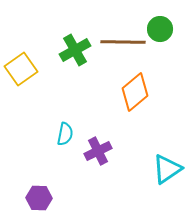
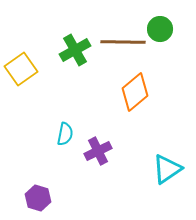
purple hexagon: moved 1 px left; rotated 15 degrees clockwise
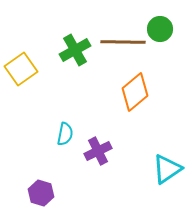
purple hexagon: moved 3 px right, 5 px up
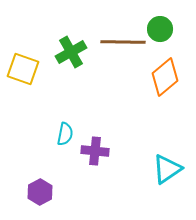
green cross: moved 4 px left, 2 px down
yellow square: moved 2 px right; rotated 36 degrees counterclockwise
orange diamond: moved 30 px right, 15 px up
purple cross: moved 3 px left; rotated 32 degrees clockwise
purple hexagon: moved 1 px left, 1 px up; rotated 15 degrees clockwise
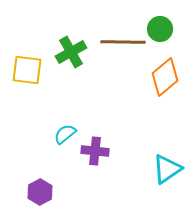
yellow square: moved 4 px right, 1 px down; rotated 12 degrees counterclockwise
cyan semicircle: rotated 140 degrees counterclockwise
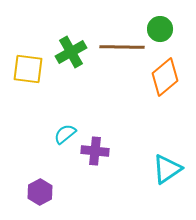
brown line: moved 1 px left, 5 px down
yellow square: moved 1 px right, 1 px up
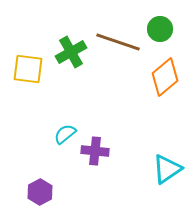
brown line: moved 4 px left, 5 px up; rotated 18 degrees clockwise
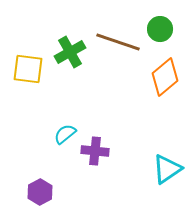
green cross: moved 1 px left
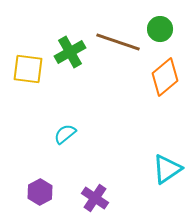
purple cross: moved 47 px down; rotated 28 degrees clockwise
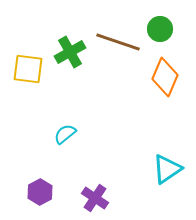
orange diamond: rotated 27 degrees counterclockwise
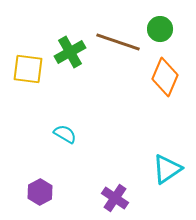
cyan semicircle: rotated 70 degrees clockwise
purple cross: moved 20 px right
